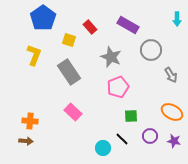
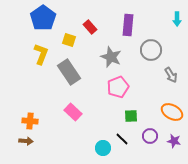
purple rectangle: rotated 65 degrees clockwise
yellow L-shape: moved 7 px right, 1 px up
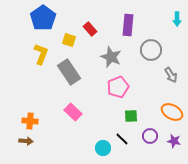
red rectangle: moved 2 px down
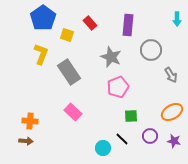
red rectangle: moved 6 px up
yellow square: moved 2 px left, 5 px up
orange ellipse: rotated 60 degrees counterclockwise
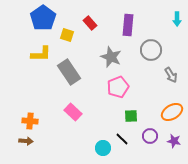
yellow L-shape: rotated 70 degrees clockwise
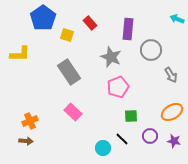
cyan arrow: rotated 112 degrees clockwise
purple rectangle: moved 4 px down
yellow L-shape: moved 21 px left
orange cross: rotated 28 degrees counterclockwise
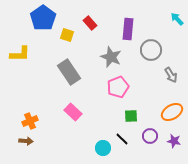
cyan arrow: rotated 24 degrees clockwise
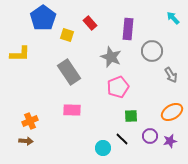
cyan arrow: moved 4 px left, 1 px up
gray circle: moved 1 px right, 1 px down
pink rectangle: moved 1 px left, 2 px up; rotated 42 degrees counterclockwise
purple star: moved 4 px left; rotated 24 degrees counterclockwise
